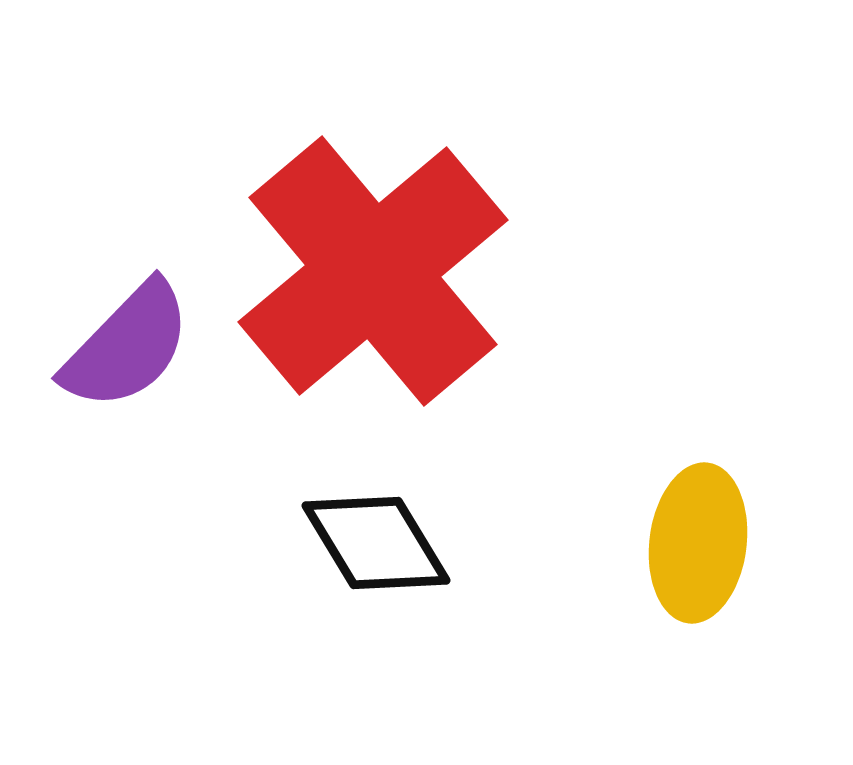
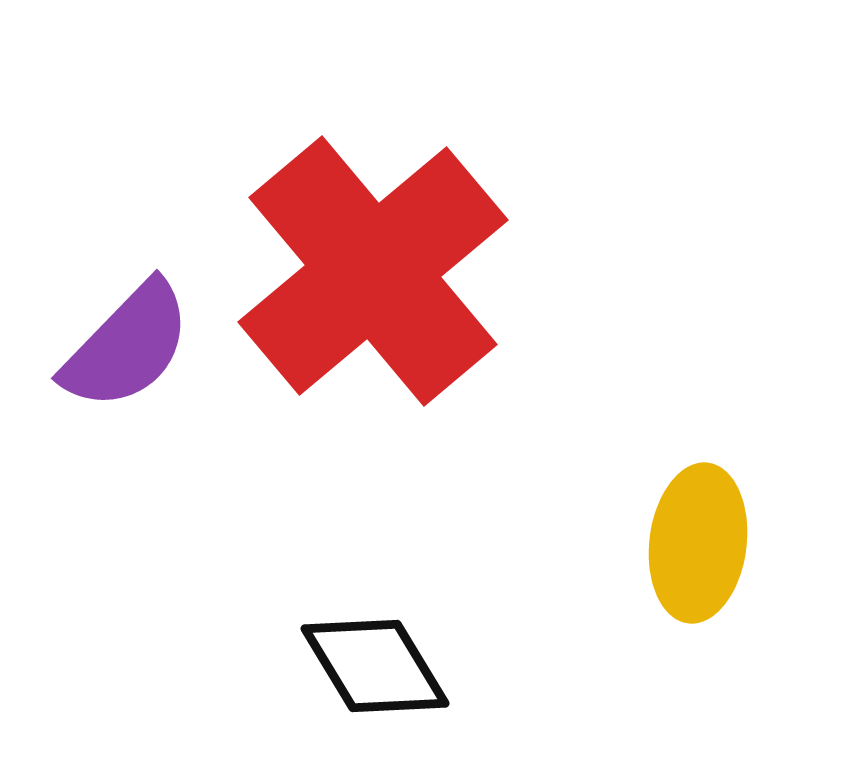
black diamond: moved 1 px left, 123 px down
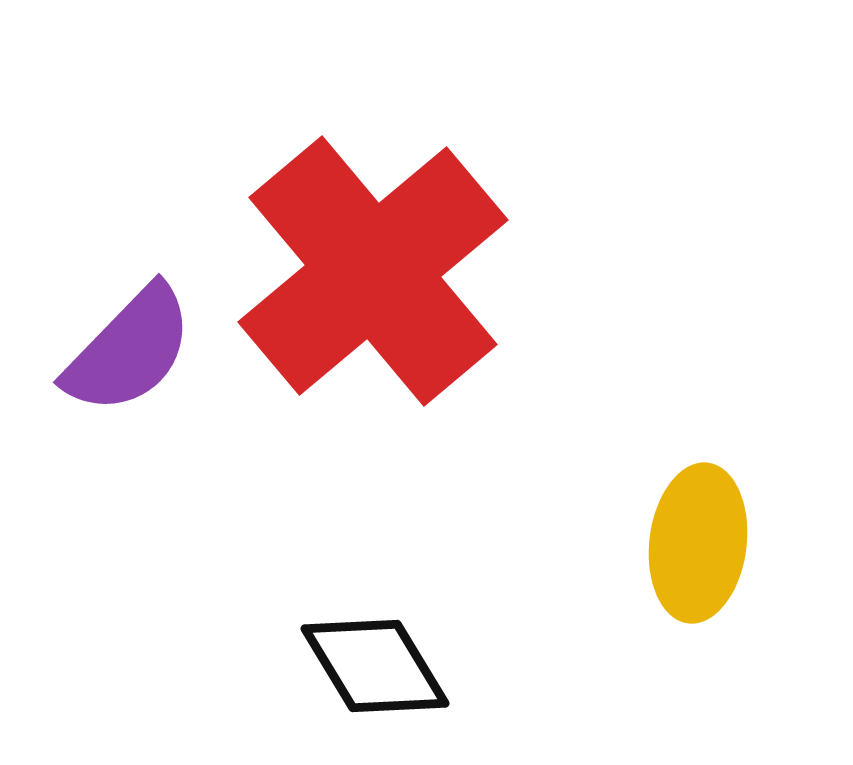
purple semicircle: moved 2 px right, 4 px down
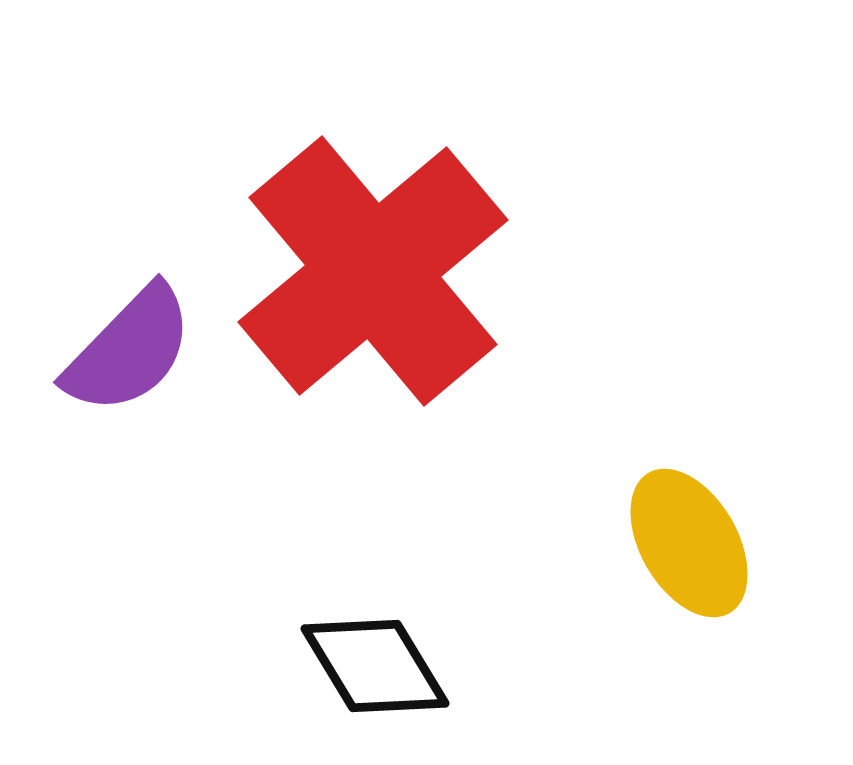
yellow ellipse: moved 9 px left; rotated 37 degrees counterclockwise
